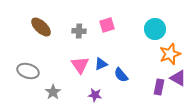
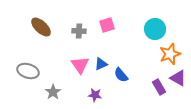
purple rectangle: rotated 42 degrees counterclockwise
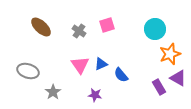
gray cross: rotated 32 degrees clockwise
